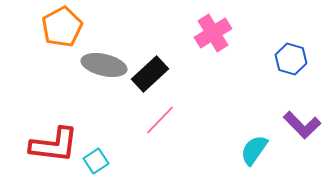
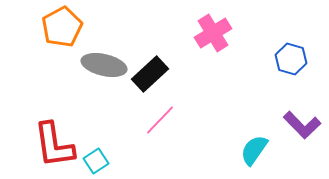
red L-shape: rotated 75 degrees clockwise
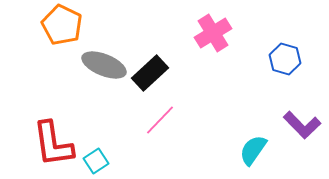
orange pentagon: moved 2 px up; rotated 18 degrees counterclockwise
blue hexagon: moved 6 px left
gray ellipse: rotated 9 degrees clockwise
black rectangle: moved 1 px up
red L-shape: moved 1 px left, 1 px up
cyan semicircle: moved 1 px left
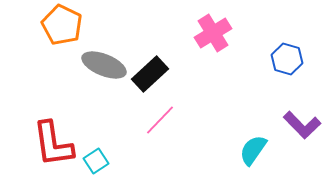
blue hexagon: moved 2 px right
black rectangle: moved 1 px down
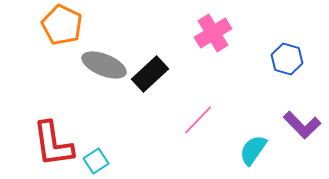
pink line: moved 38 px right
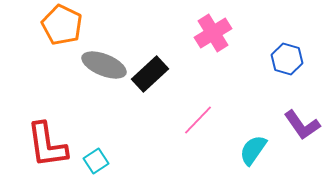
purple L-shape: rotated 9 degrees clockwise
red L-shape: moved 6 px left, 1 px down
